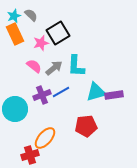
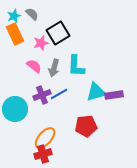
gray semicircle: moved 1 px right, 1 px up
gray arrow: rotated 144 degrees clockwise
blue line: moved 2 px left, 2 px down
red cross: moved 13 px right, 1 px up
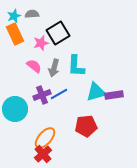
gray semicircle: rotated 48 degrees counterclockwise
red cross: rotated 24 degrees counterclockwise
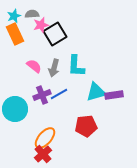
black square: moved 3 px left, 1 px down
pink star: moved 18 px up
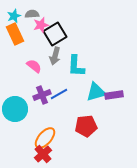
gray arrow: moved 1 px right, 12 px up
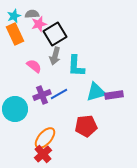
pink star: moved 2 px left, 1 px up
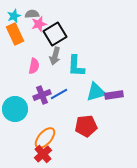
pink semicircle: rotated 63 degrees clockwise
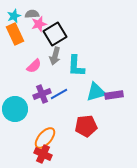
pink semicircle: rotated 35 degrees clockwise
purple cross: moved 1 px up
red cross: rotated 24 degrees counterclockwise
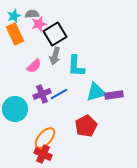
red pentagon: rotated 20 degrees counterclockwise
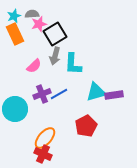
cyan L-shape: moved 3 px left, 2 px up
